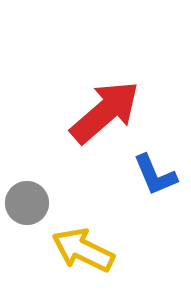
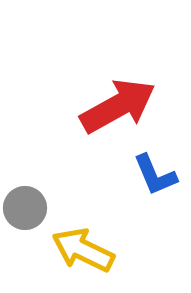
red arrow: moved 13 px right, 6 px up; rotated 12 degrees clockwise
gray circle: moved 2 px left, 5 px down
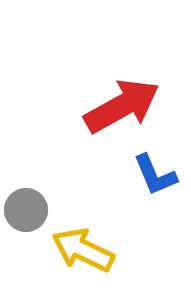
red arrow: moved 4 px right
gray circle: moved 1 px right, 2 px down
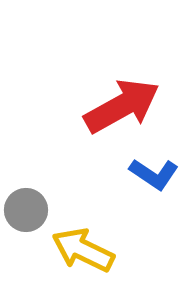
blue L-shape: moved 1 px left, 1 px up; rotated 33 degrees counterclockwise
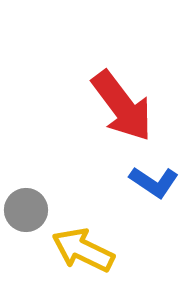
red arrow: rotated 82 degrees clockwise
blue L-shape: moved 8 px down
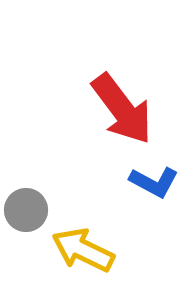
red arrow: moved 3 px down
blue L-shape: rotated 6 degrees counterclockwise
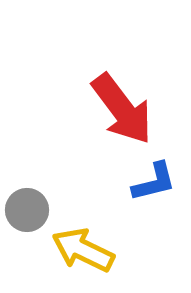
blue L-shape: rotated 42 degrees counterclockwise
gray circle: moved 1 px right
